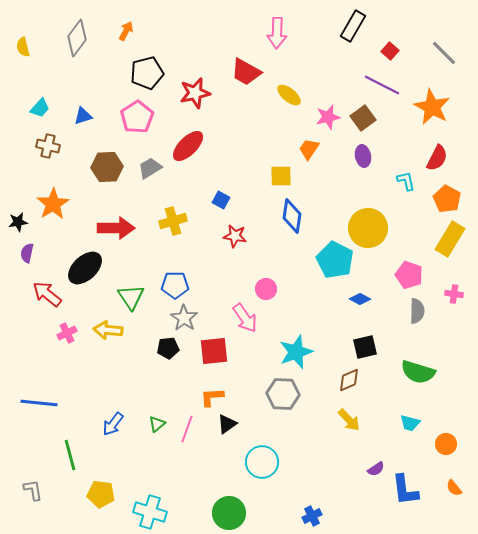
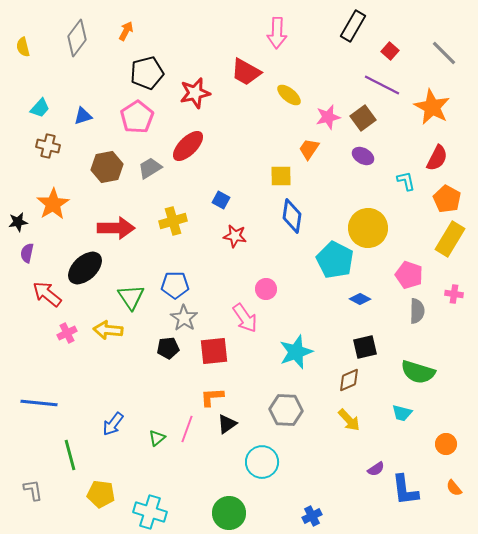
purple ellipse at (363, 156): rotated 50 degrees counterclockwise
brown hexagon at (107, 167): rotated 8 degrees counterclockwise
gray hexagon at (283, 394): moved 3 px right, 16 px down
cyan trapezoid at (410, 423): moved 8 px left, 10 px up
green triangle at (157, 424): moved 14 px down
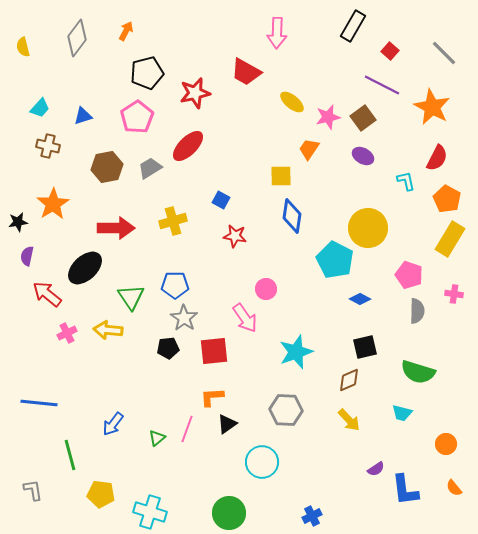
yellow ellipse at (289, 95): moved 3 px right, 7 px down
purple semicircle at (27, 253): moved 3 px down
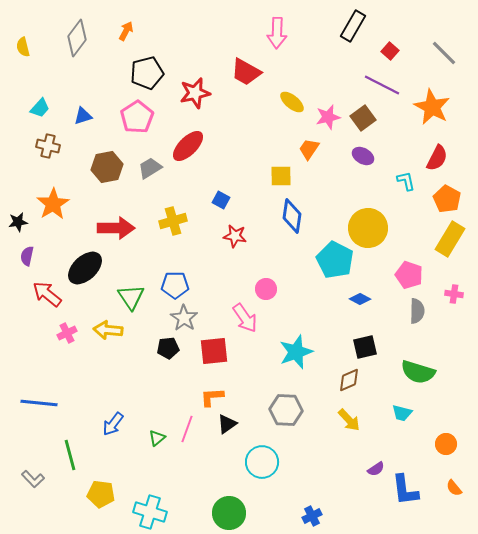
gray L-shape at (33, 490): moved 11 px up; rotated 145 degrees clockwise
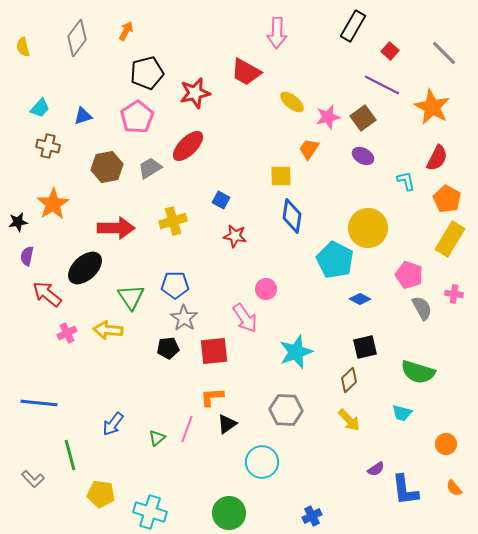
gray semicircle at (417, 311): moved 5 px right, 3 px up; rotated 30 degrees counterclockwise
brown diamond at (349, 380): rotated 20 degrees counterclockwise
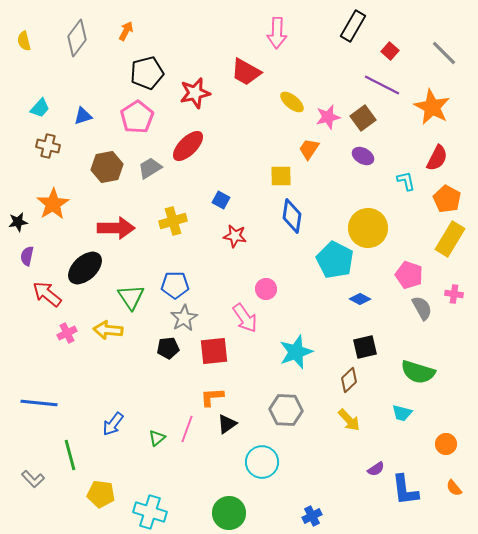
yellow semicircle at (23, 47): moved 1 px right, 6 px up
gray star at (184, 318): rotated 8 degrees clockwise
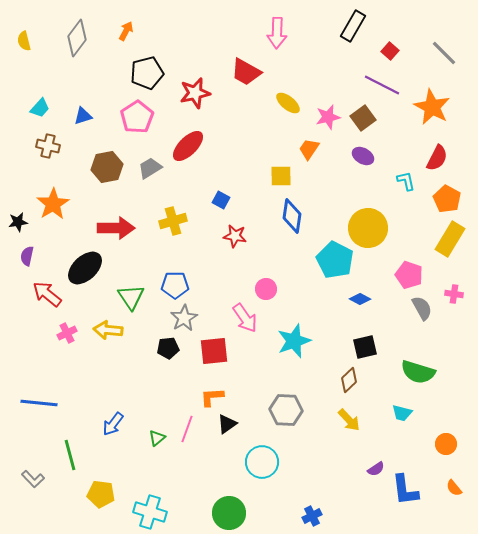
yellow ellipse at (292, 102): moved 4 px left, 1 px down
cyan star at (296, 352): moved 2 px left, 11 px up
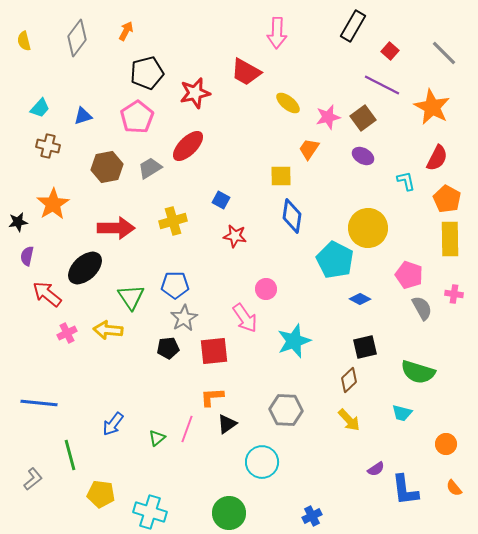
yellow rectangle at (450, 239): rotated 32 degrees counterclockwise
gray L-shape at (33, 479): rotated 85 degrees counterclockwise
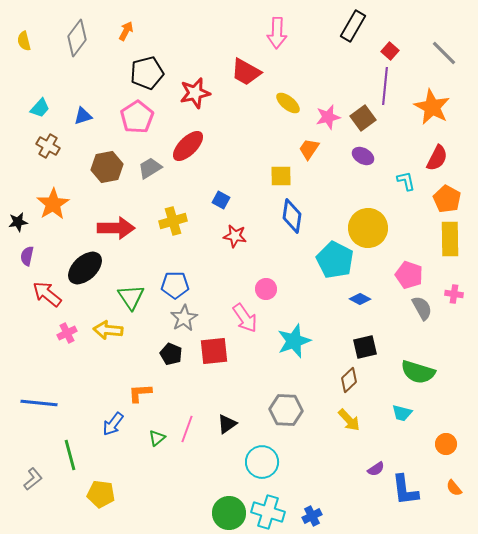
purple line at (382, 85): moved 3 px right, 1 px down; rotated 69 degrees clockwise
brown cross at (48, 146): rotated 15 degrees clockwise
black pentagon at (168, 348): moved 3 px right, 6 px down; rotated 30 degrees clockwise
orange L-shape at (212, 397): moved 72 px left, 4 px up
cyan cross at (150, 512): moved 118 px right
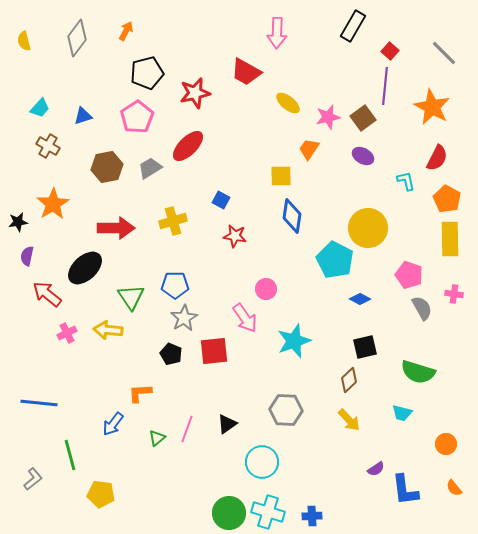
blue cross at (312, 516): rotated 24 degrees clockwise
